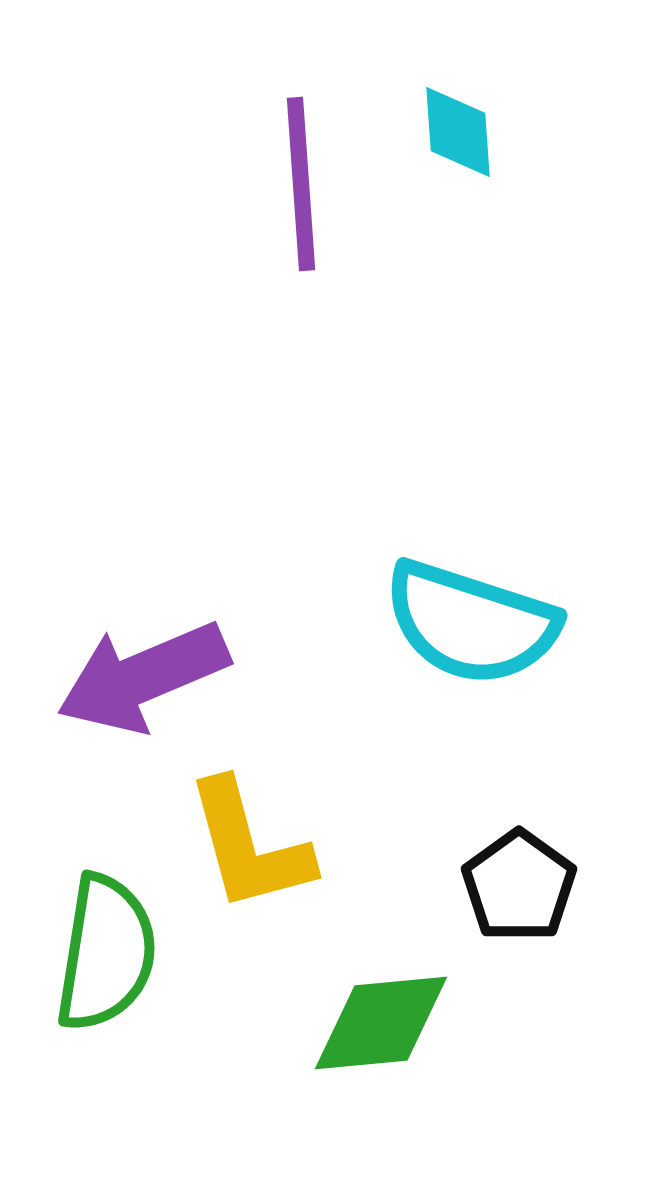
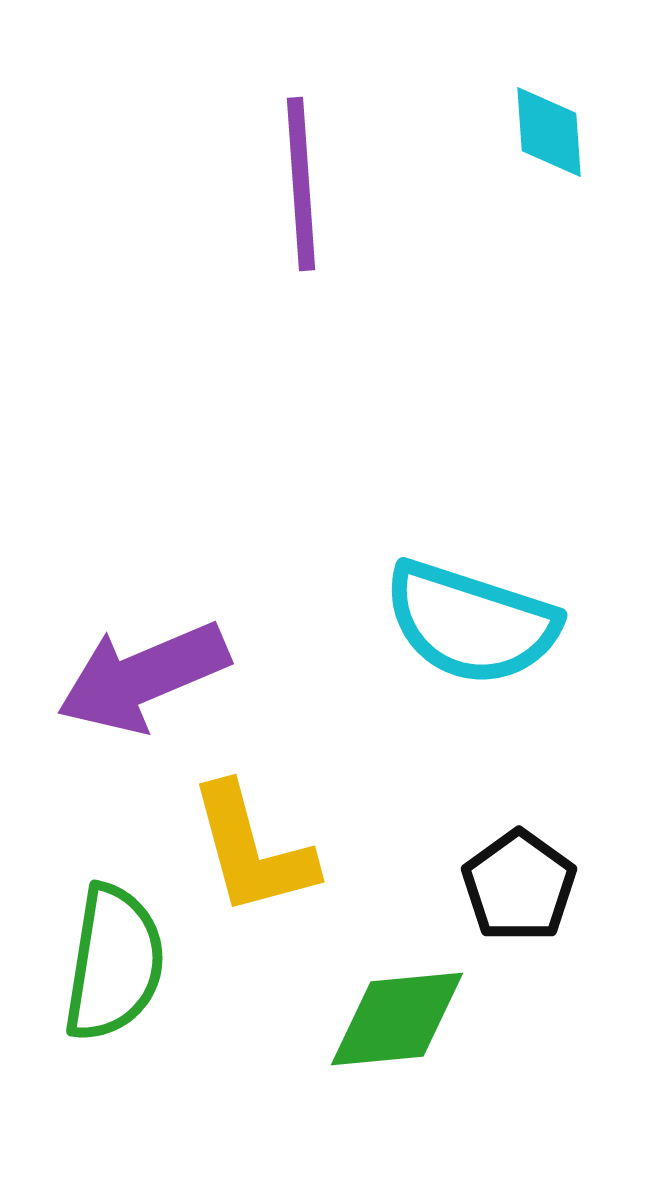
cyan diamond: moved 91 px right
yellow L-shape: moved 3 px right, 4 px down
green semicircle: moved 8 px right, 10 px down
green diamond: moved 16 px right, 4 px up
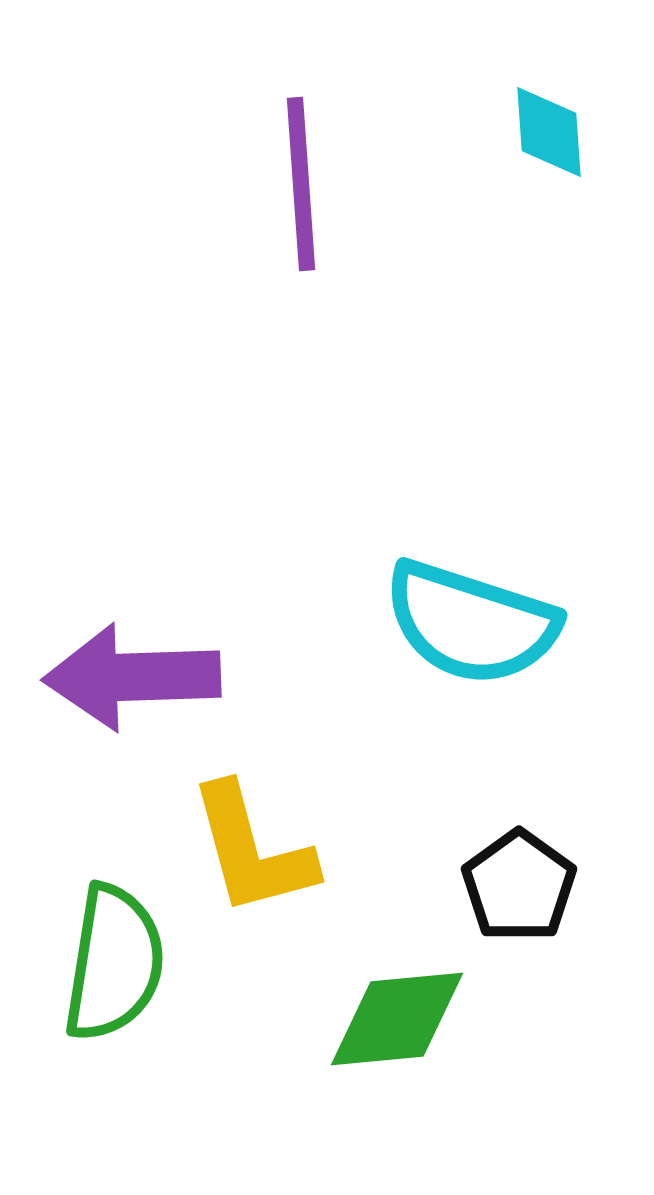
purple arrow: moved 11 px left; rotated 21 degrees clockwise
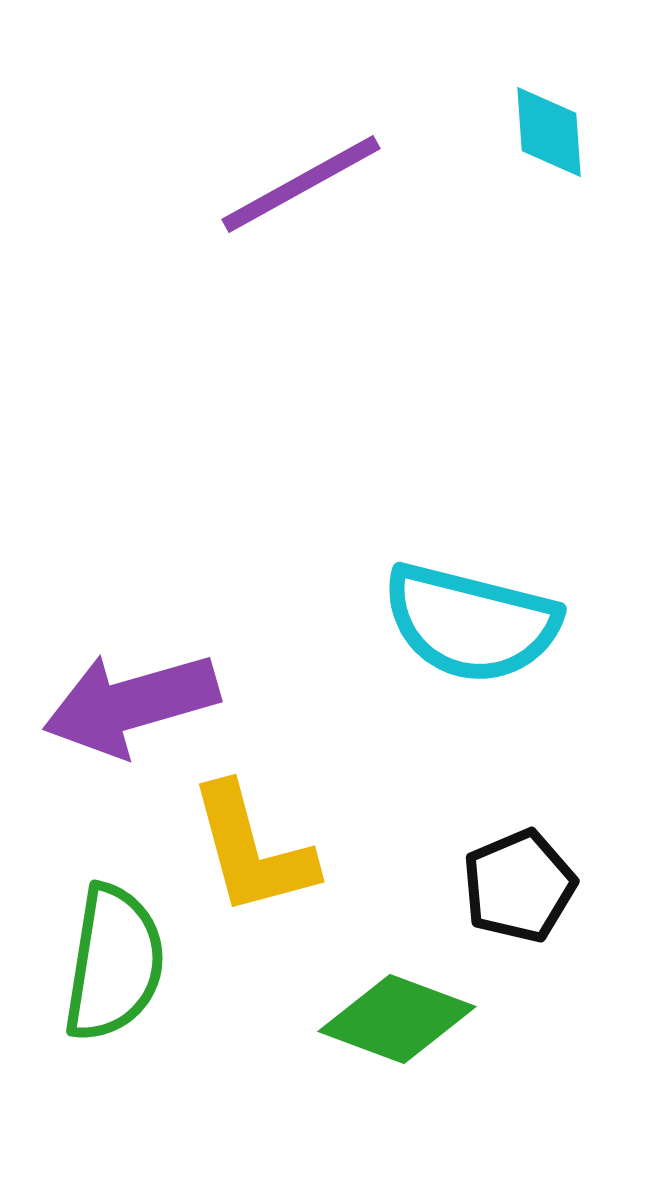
purple line: rotated 65 degrees clockwise
cyan semicircle: rotated 4 degrees counterclockwise
purple arrow: moved 1 px left, 27 px down; rotated 14 degrees counterclockwise
black pentagon: rotated 13 degrees clockwise
green diamond: rotated 26 degrees clockwise
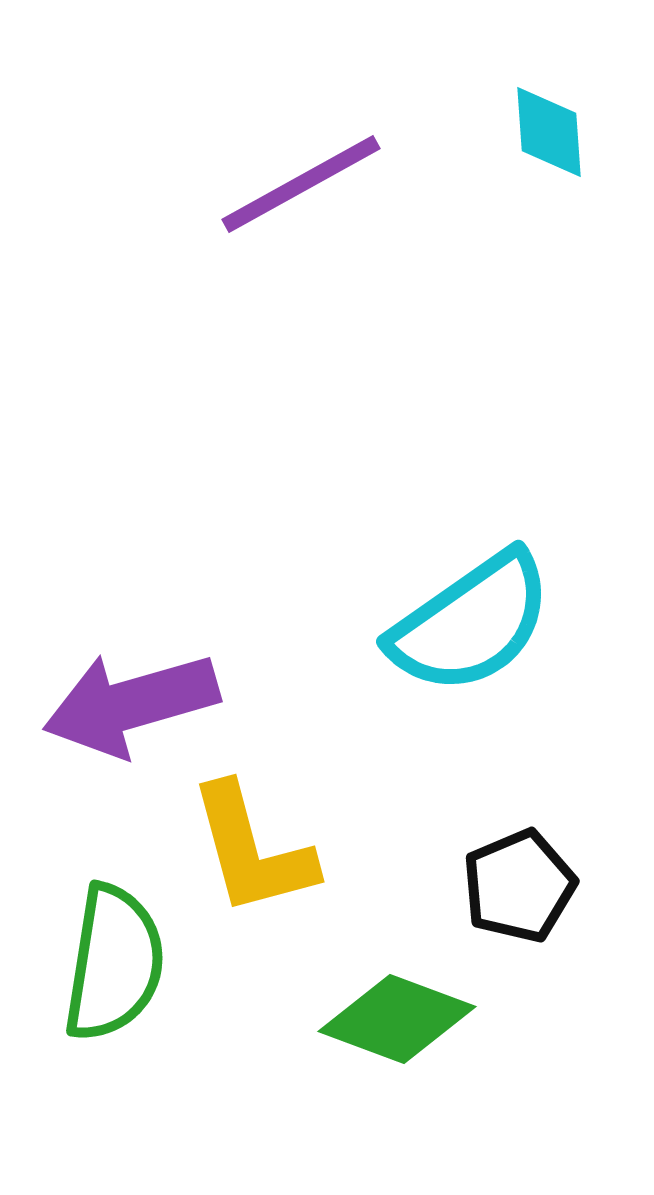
cyan semicircle: rotated 49 degrees counterclockwise
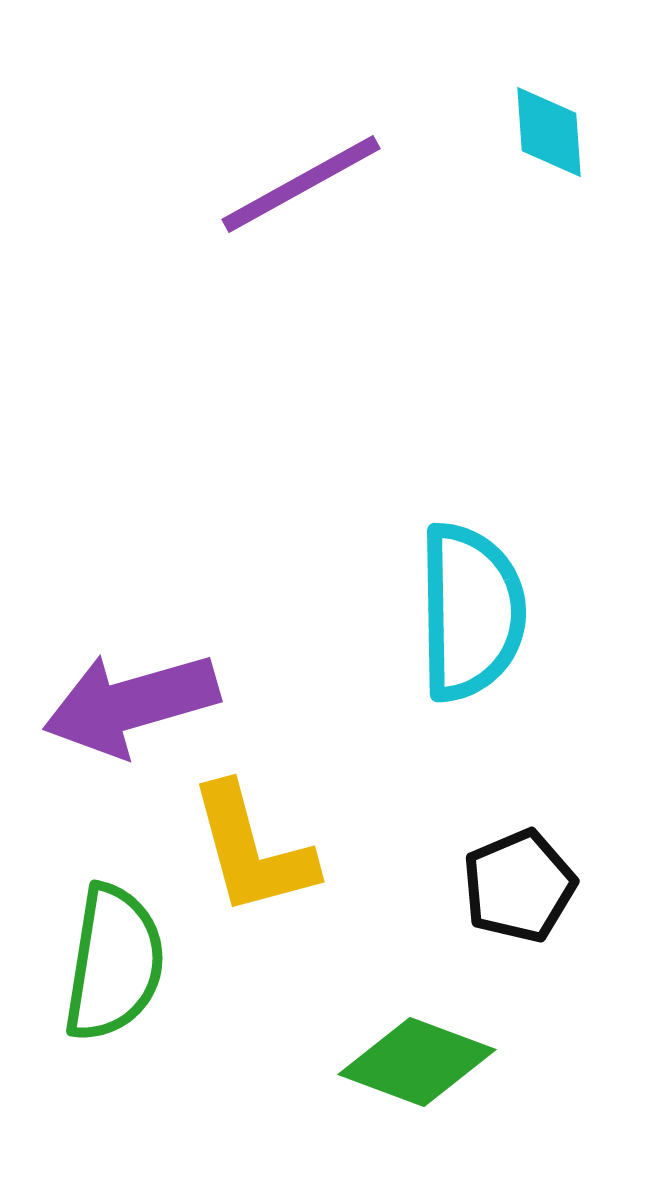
cyan semicircle: moved 11 px up; rotated 56 degrees counterclockwise
green diamond: moved 20 px right, 43 px down
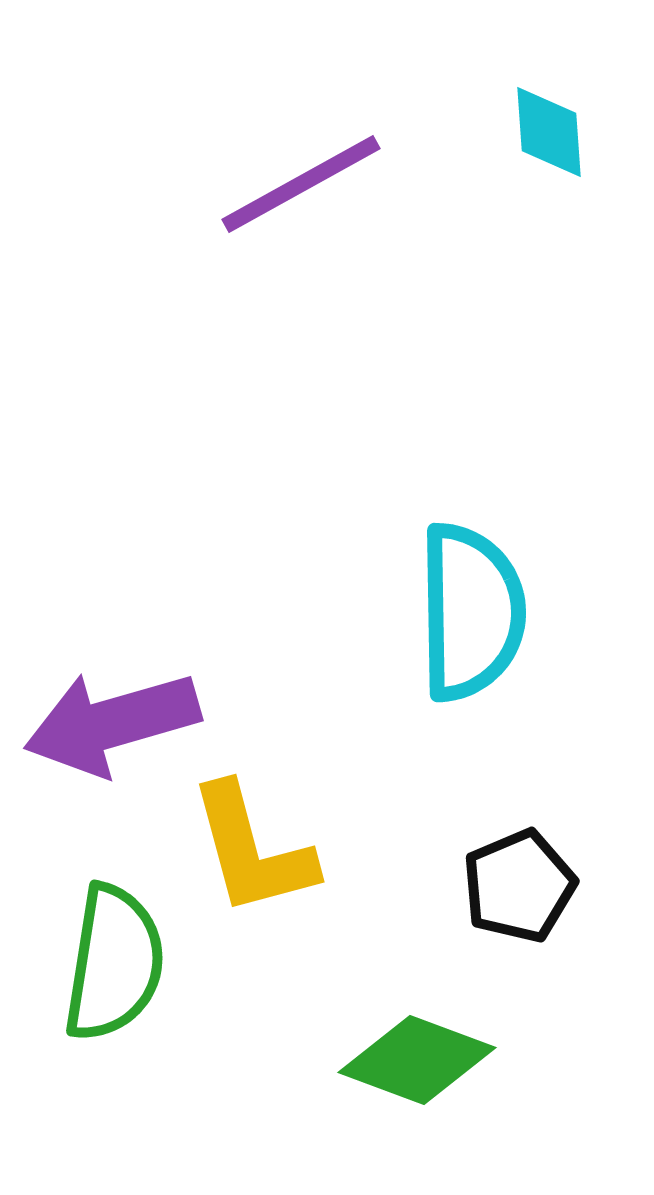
purple arrow: moved 19 px left, 19 px down
green diamond: moved 2 px up
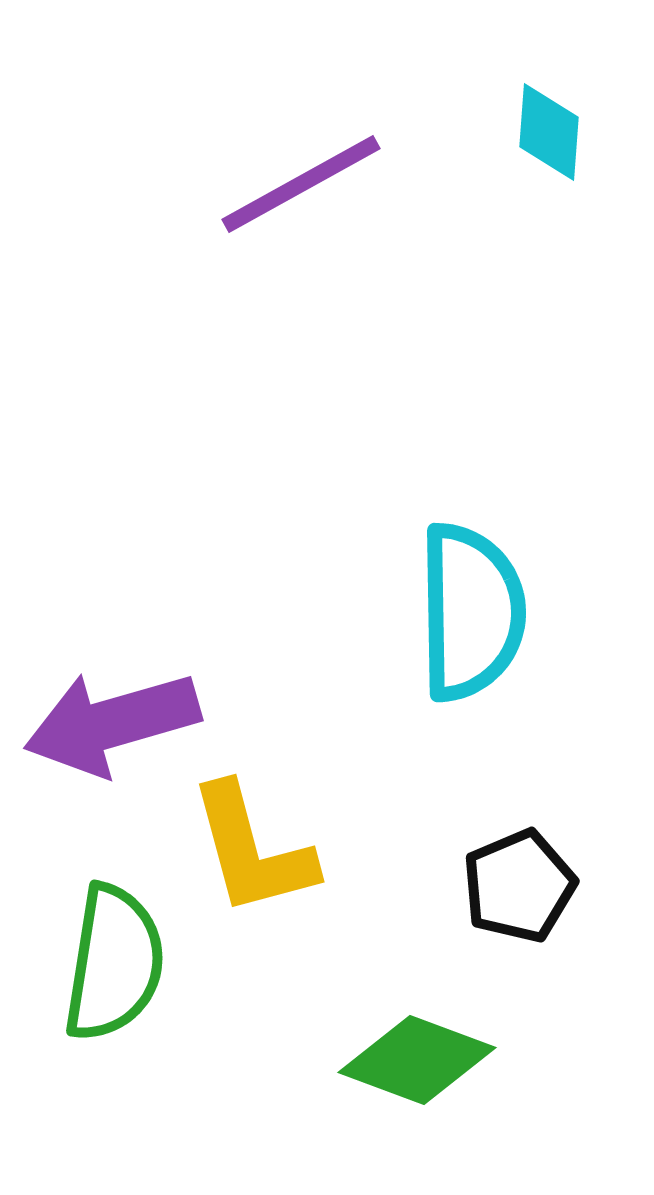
cyan diamond: rotated 8 degrees clockwise
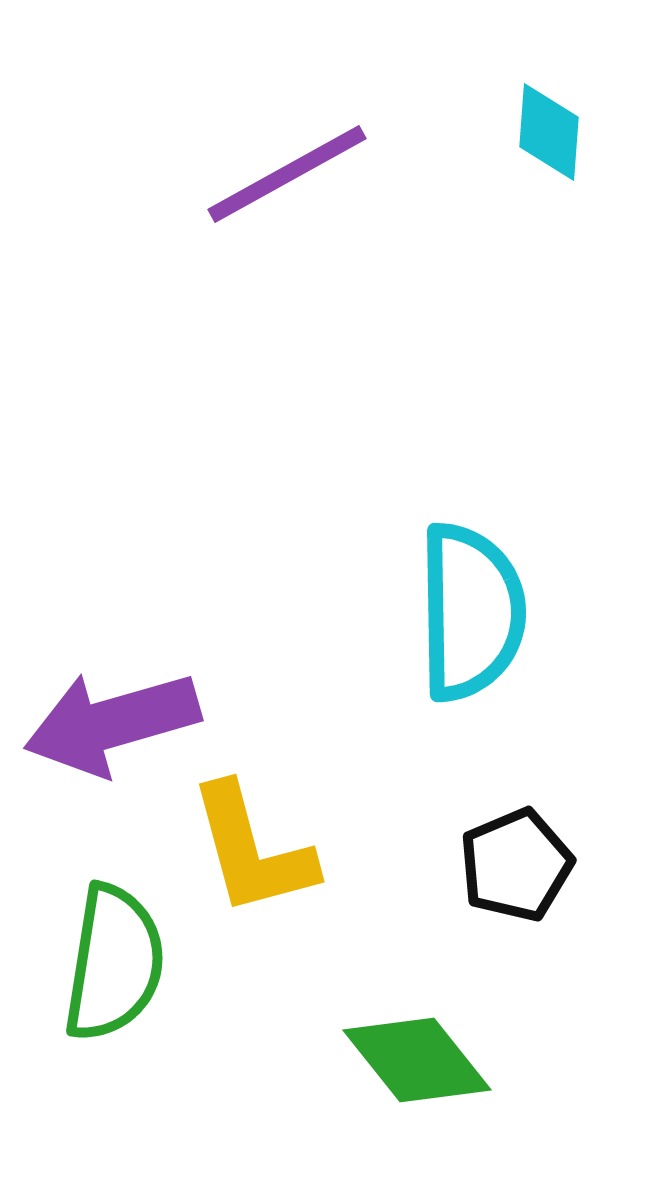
purple line: moved 14 px left, 10 px up
black pentagon: moved 3 px left, 21 px up
green diamond: rotated 31 degrees clockwise
